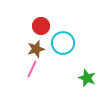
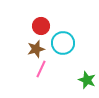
pink line: moved 9 px right
green star: moved 2 px down
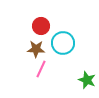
brown star: rotated 18 degrees clockwise
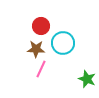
green star: moved 1 px up
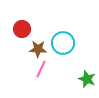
red circle: moved 19 px left, 3 px down
brown star: moved 2 px right
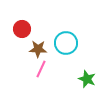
cyan circle: moved 3 px right
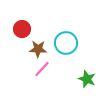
pink line: moved 1 px right; rotated 18 degrees clockwise
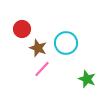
brown star: moved 1 px up; rotated 18 degrees clockwise
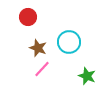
red circle: moved 6 px right, 12 px up
cyan circle: moved 3 px right, 1 px up
green star: moved 3 px up
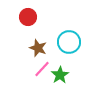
green star: moved 27 px left, 1 px up; rotated 18 degrees clockwise
